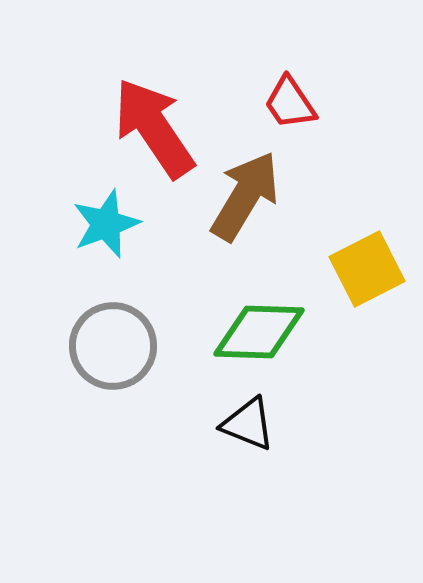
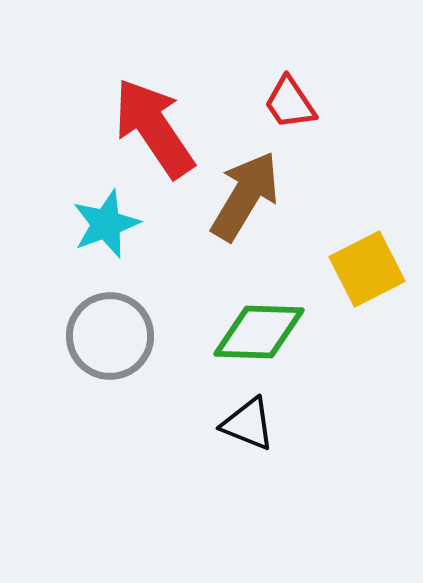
gray circle: moved 3 px left, 10 px up
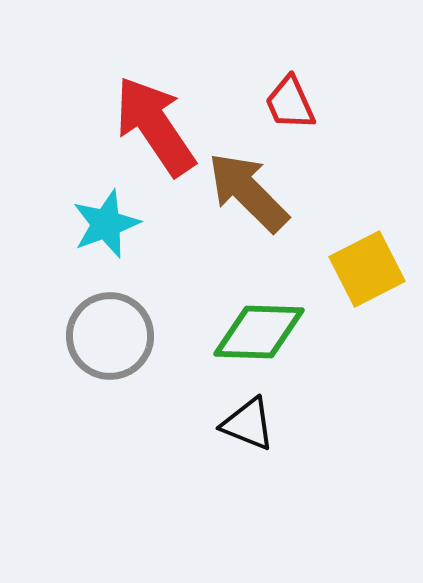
red trapezoid: rotated 10 degrees clockwise
red arrow: moved 1 px right, 2 px up
brown arrow: moved 3 px right, 4 px up; rotated 76 degrees counterclockwise
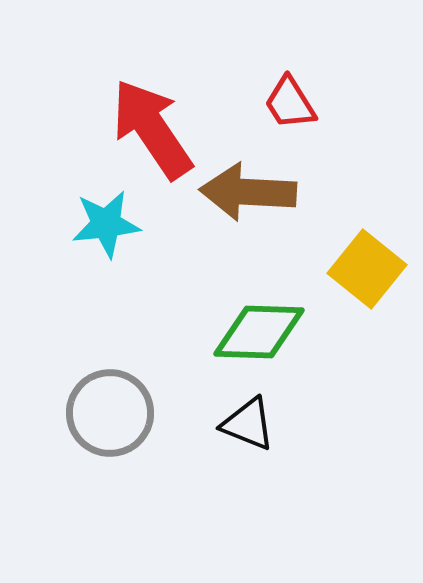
red trapezoid: rotated 8 degrees counterclockwise
red arrow: moved 3 px left, 3 px down
brown arrow: rotated 42 degrees counterclockwise
cyan star: rotated 14 degrees clockwise
yellow square: rotated 24 degrees counterclockwise
gray circle: moved 77 px down
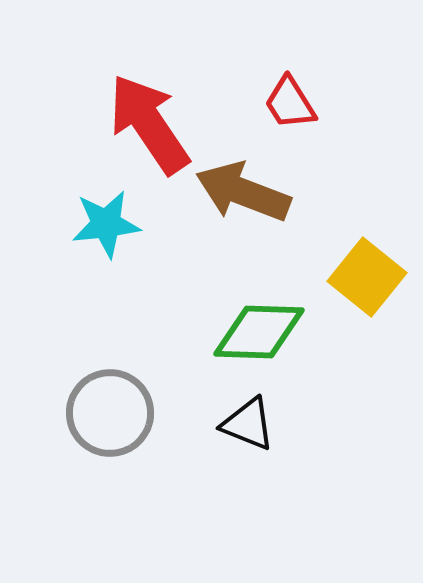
red arrow: moved 3 px left, 5 px up
brown arrow: moved 5 px left; rotated 18 degrees clockwise
yellow square: moved 8 px down
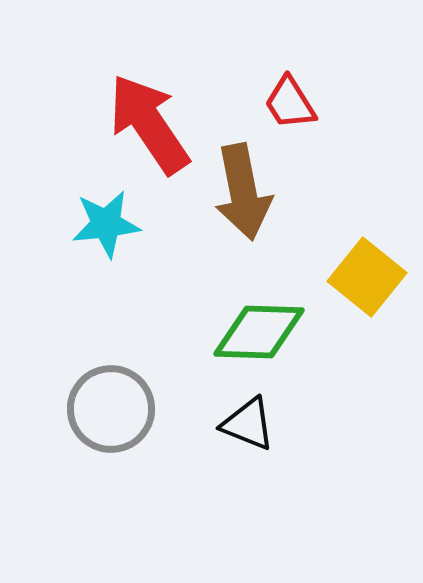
brown arrow: rotated 122 degrees counterclockwise
gray circle: moved 1 px right, 4 px up
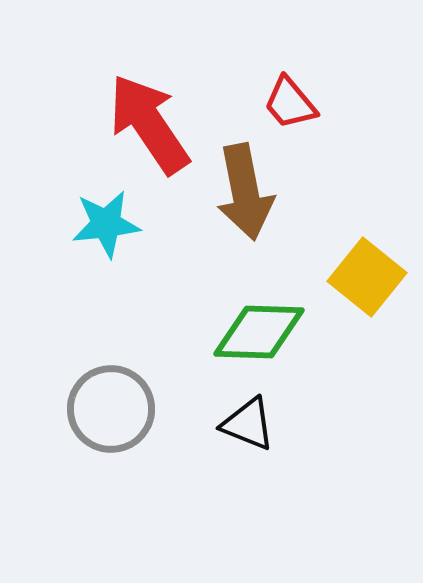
red trapezoid: rotated 8 degrees counterclockwise
brown arrow: moved 2 px right
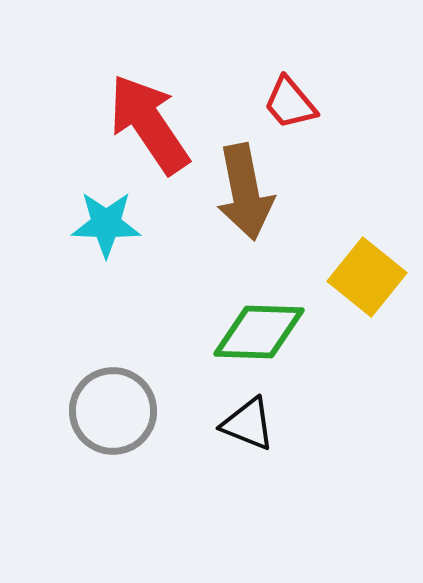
cyan star: rotated 8 degrees clockwise
gray circle: moved 2 px right, 2 px down
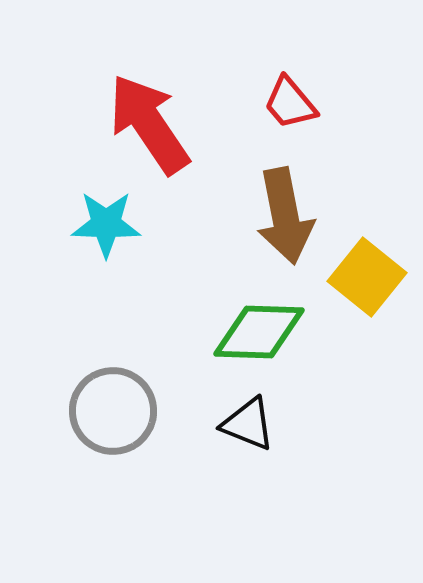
brown arrow: moved 40 px right, 24 px down
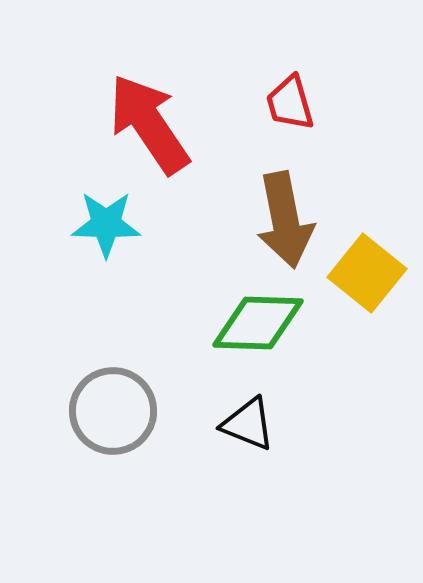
red trapezoid: rotated 24 degrees clockwise
brown arrow: moved 4 px down
yellow square: moved 4 px up
green diamond: moved 1 px left, 9 px up
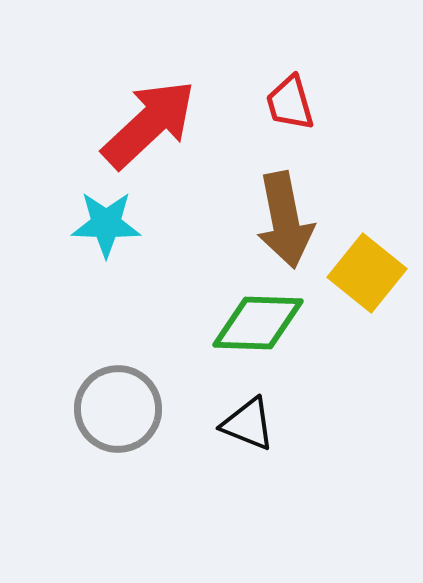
red arrow: rotated 81 degrees clockwise
gray circle: moved 5 px right, 2 px up
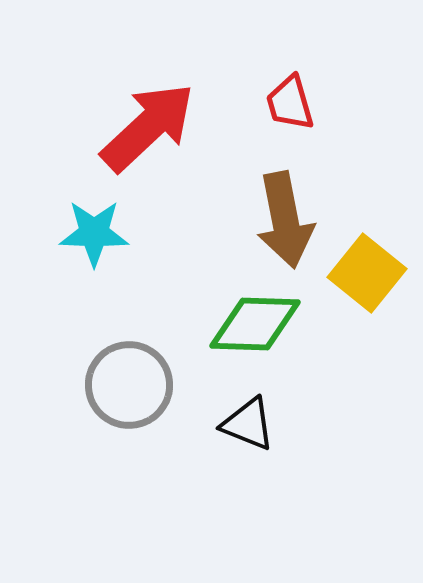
red arrow: moved 1 px left, 3 px down
cyan star: moved 12 px left, 9 px down
green diamond: moved 3 px left, 1 px down
gray circle: moved 11 px right, 24 px up
